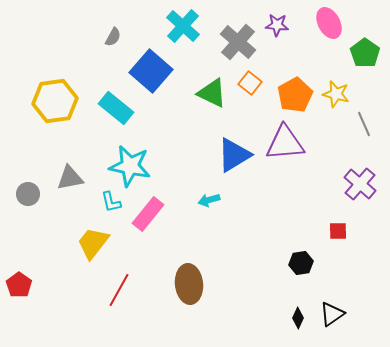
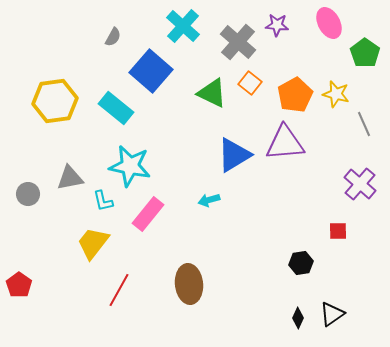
cyan L-shape: moved 8 px left, 1 px up
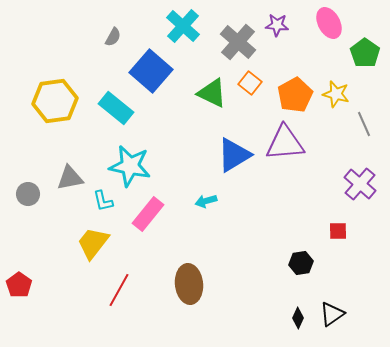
cyan arrow: moved 3 px left, 1 px down
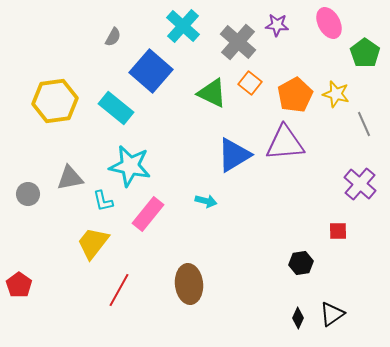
cyan arrow: rotated 150 degrees counterclockwise
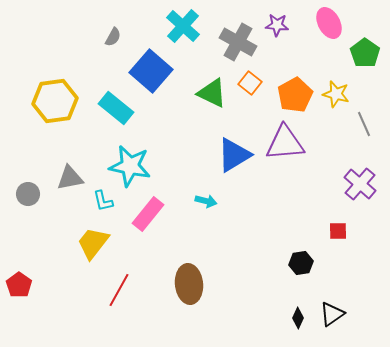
gray cross: rotated 12 degrees counterclockwise
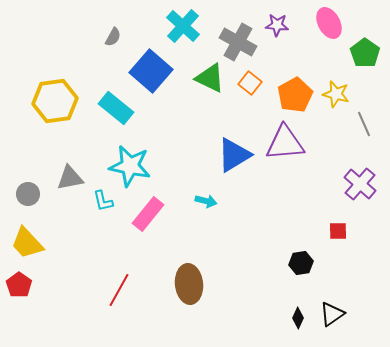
green triangle: moved 2 px left, 15 px up
yellow trapezoid: moved 66 px left; rotated 81 degrees counterclockwise
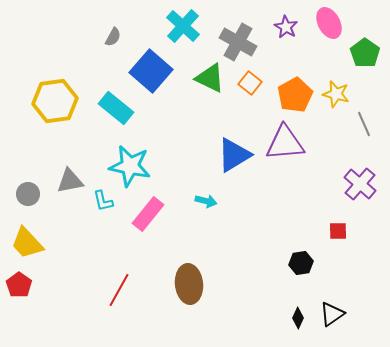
purple star: moved 9 px right, 2 px down; rotated 25 degrees clockwise
gray triangle: moved 3 px down
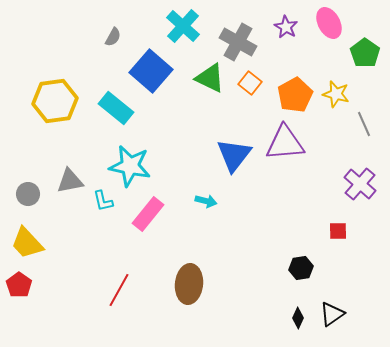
blue triangle: rotated 21 degrees counterclockwise
black hexagon: moved 5 px down
brown ellipse: rotated 12 degrees clockwise
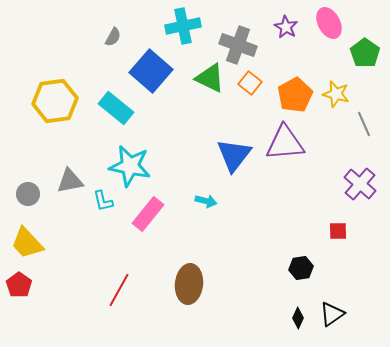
cyan cross: rotated 36 degrees clockwise
gray cross: moved 3 px down; rotated 9 degrees counterclockwise
